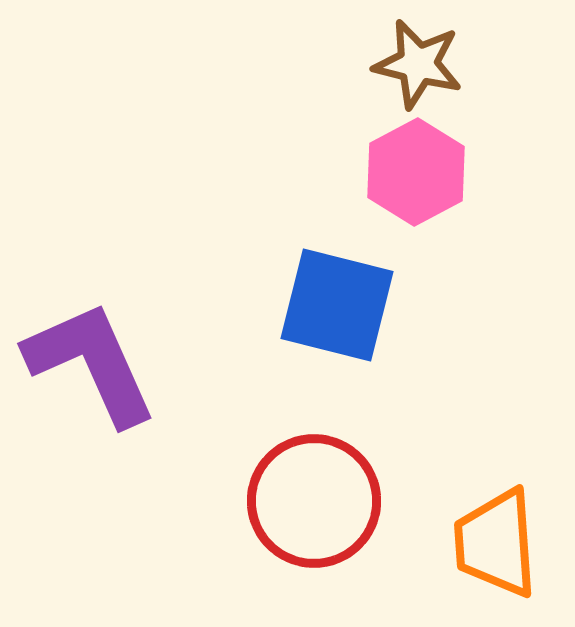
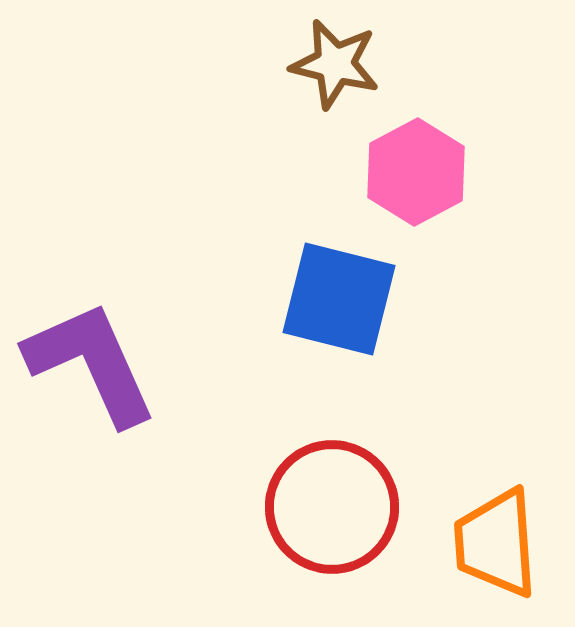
brown star: moved 83 px left
blue square: moved 2 px right, 6 px up
red circle: moved 18 px right, 6 px down
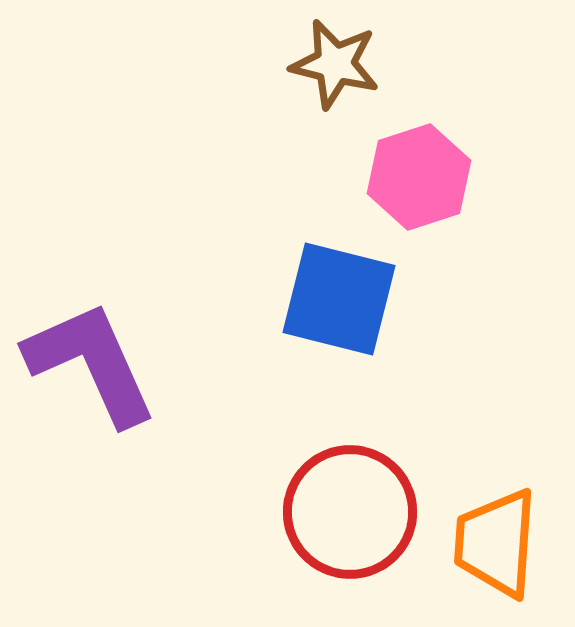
pink hexagon: moved 3 px right, 5 px down; rotated 10 degrees clockwise
red circle: moved 18 px right, 5 px down
orange trapezoid: rotated 8 degrees clockwise
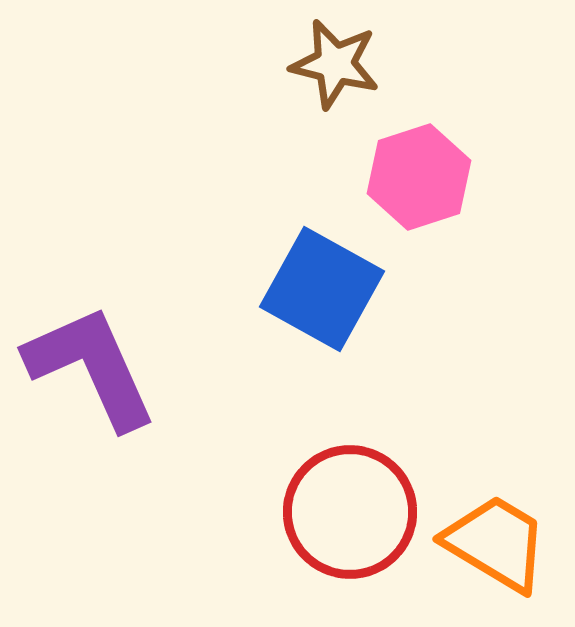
blue square: moved 17 px left, 10 px up; rotated 15 degrees clockwise
purple L-shape: moved 4 px down
orange trapezoid: rotated 117 degrees clockwise
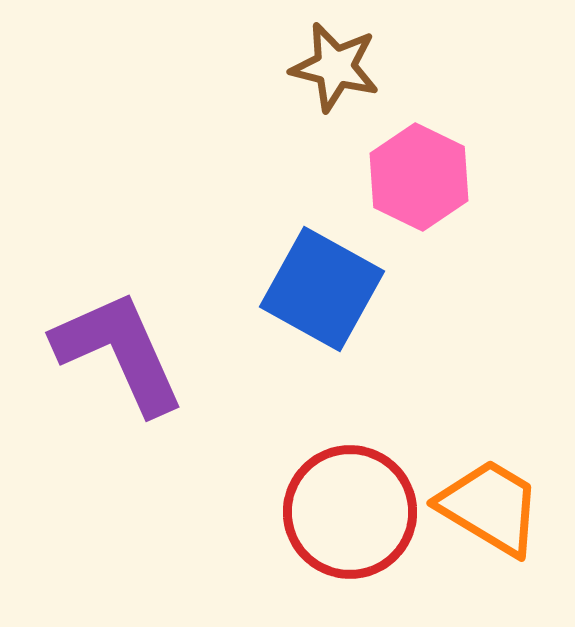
brown star: moved 3 px down
pink hexagon: rotated 16 degrees counterclockwise
purple L-shape: moved 28 px right, 15 px up
orange trapezoid: moved 6 px left, 36 px up
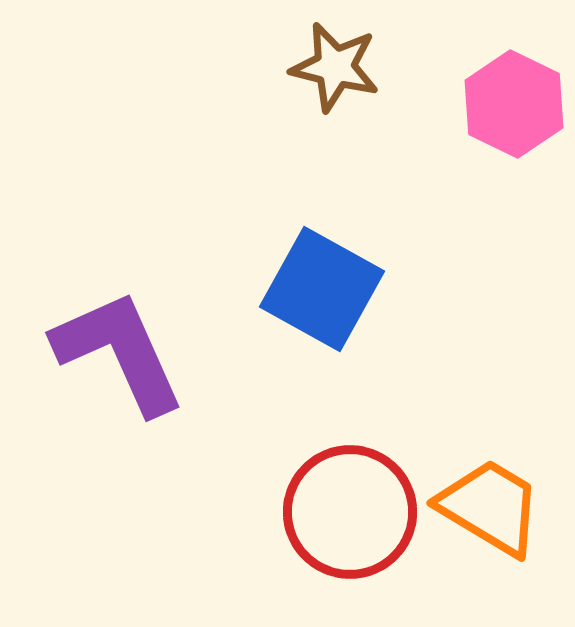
pink hexagon: moved 95 px right, 73 px up
